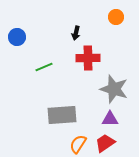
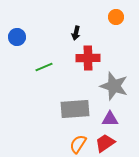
gray star: moved 3 px up
gray rectangle: moved 13 px right, 6 px up
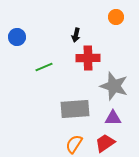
black arrow: moved 2 px down
purple triangle: moved 3 px right, 1 px up
orange semicircle: moved 4 px left
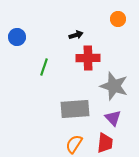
orange circle: moved 2 px right, 2 px down
black arrow: rotated 120 degrees counterclockwise
green line: rotated 48 degrees counterclockwise
purple triangle: rotated 48 degrees clockwise
red trapezoid: rotated 130 degrees clockwise
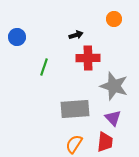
orange circle: moved 4 px left
red trapezoid: moved 1 px up
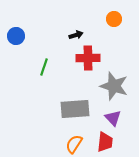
blue circle: moved 1 px left, 1 px up
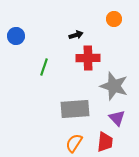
purple triangle: moved 4 px right
orange semicircle: moved 1 px up
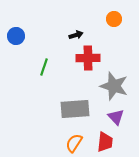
purple triangle: moved 1 px left, 1 px up
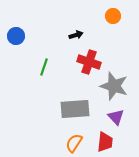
orange circle: moved 1 px left, 3 px up
red cross: moved 1 px right, 4 px down; rotated 20 degrees clockwise
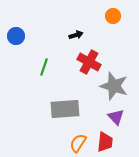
red cross: rotated 10 degrees clockwise
gray rectangle: moved 10 px left
orange semicircle: moved 4 px right
